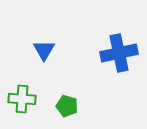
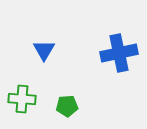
green pentagon: rotated 20 degrees counterclockwise
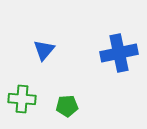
blue triangle: rotated 10 degrees clockwise
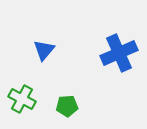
blue cross: rotated 12 degrees counterclockwise
green cross: rotated 24 degrees clockwise
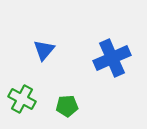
blue cross: moved 7 px left, 5 px down
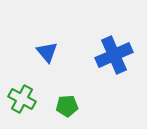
blue triangle: moved 3 px right, 2 px down; rotated 20 degrees counterclockwise
blue cross: moved 2 px right, 3 px up
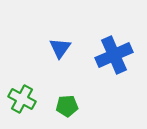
blue triangle: moved 13 px right, 4 px up; rotated 15 degrees clockwise
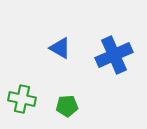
blue triangle: rotated 35 degrees counterclockwise
green cross: rotated 16 degrees counterclockwise
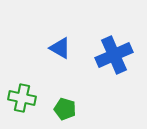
green cross: moved 1 px up
green pentagon: moved 2 px left, 3 px down; rotated 20 degrees clockwise
